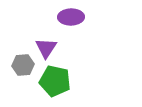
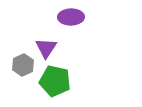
gray hexagon: rotated 20 degrees counterclockwise
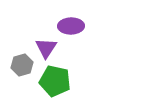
purple ellipse: moved 9 px down
gray hexagon: moved 1 px left; rotated 10 degrees clockwise
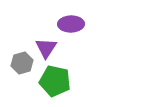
purple ellipse: moved 2 px up
gray hexagon: moved 2 px up
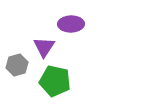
purple triangle: moved 2 px left, 1 px up
gray hexagon: moved 5 px left, 2 px down
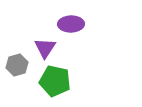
purple triangle: moved 1 px right, 1 px down
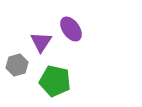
purple ellipse: moved 5 px down; rotated 55 degrees clockwise
purple triangle: moved 4 px left, 6 px up
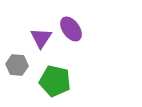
purple triangle: moved 4 px up
gray hexagon: rotated 20 degrees clockwise
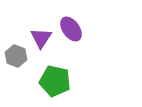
gray hexagon: moved 1 px left, 9 px up; rotated 15 degrees clockwise
